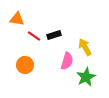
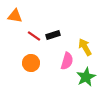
orange triangle: moved 2 px left, 3 px up
black rectangle: moved 1 px left
orange circle: moved 6 px right, 2 px up
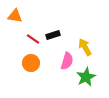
red line: moved 1 px left, 3 px down
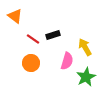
orange triangle: rotated 28 degrees clockwise
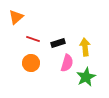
orange triangle: moved 1 px right, 1 px down; rotated 42 degrees clockwise
black rectangle: moved 5 px right, 8 px down
red line: rotated 16 degrees counterclockwise
yellow arrow: rotated 24 degrees clockwise
pink semicircle: moved 2 px down
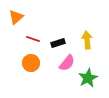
yellow arrow: moved 2 px right, 7 px up
pink semicircle: rotated 24 degrees clockwise
green star: moved 2 px right, 1 px down
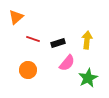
yellow arrow: rotated 12 degrees clockwise
orange circle: moved 3 px left, 7 px down
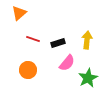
orange triangle: moved 3 px right, 4 px up
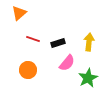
yellow arrow: moved 2 px right, 2 px down
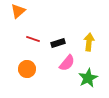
orange triangle: moved 1 px left, 2 px up
orange circle: moved 1 px left, 1 px up
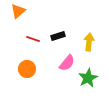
black rectangle: moved 7 px up
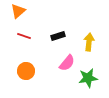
red line: moved 9 px left, 3 px up
orange circle: moved 1 px left, 2 px down
green star: rotated 18 degrees clockwise
